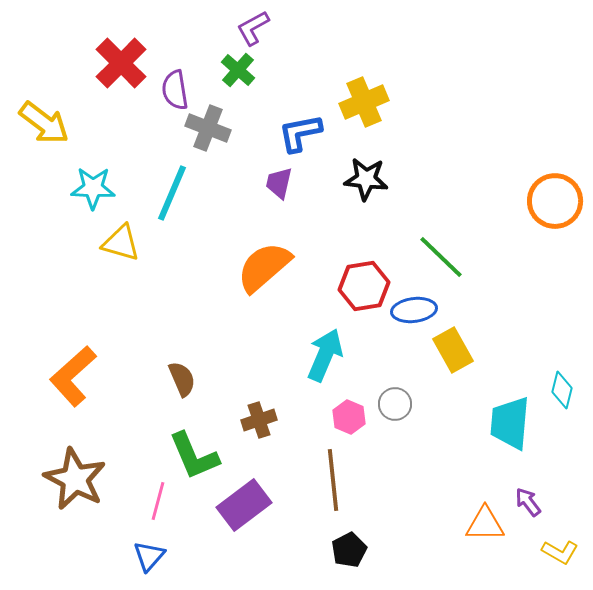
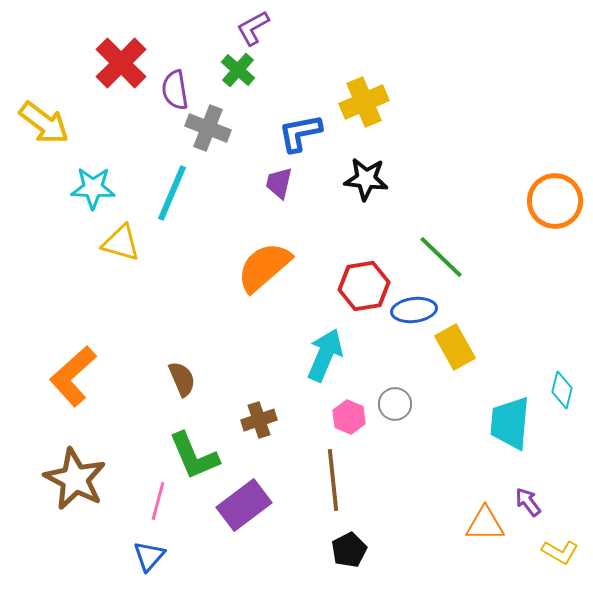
yellow rectangle: moved 2 px right, 3 px up
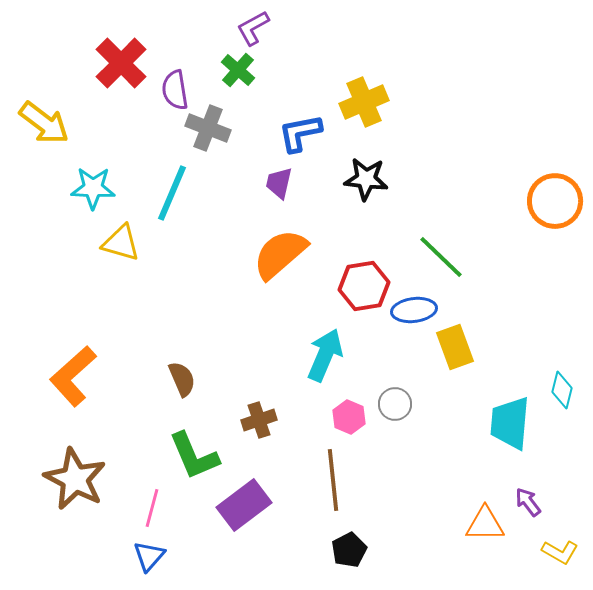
orange semicircle: moved 16 px right, 13 px up
yellow rectangle: rotated 9 degrees clockwise
pink line: moved 6 px left, 7 px down
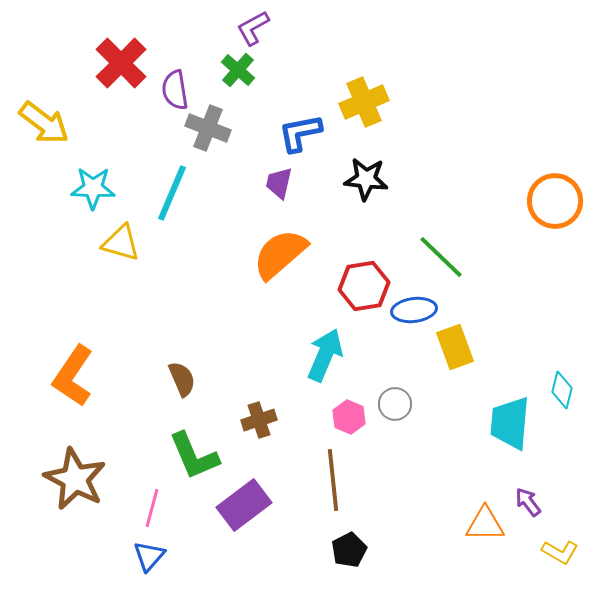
orange L-shape: rotated 14 degrees counterclockwise
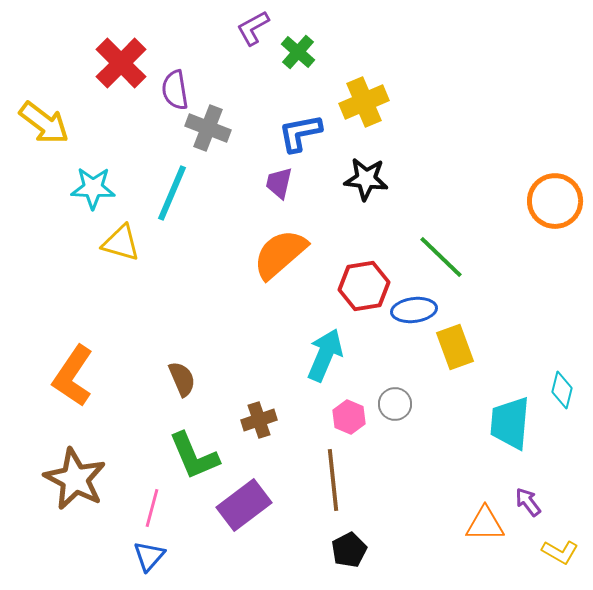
green cross: moved 60 px right, 18 px up
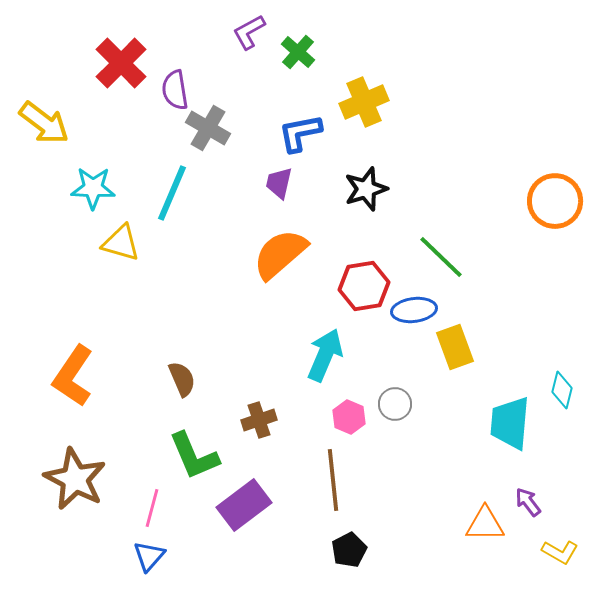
purple L-shape: moved 4 px left, 4 px down
gray cross: rotated 9 degrees clockwise
black star: moved 10 px down; rotated 24 degrees counterclockwise
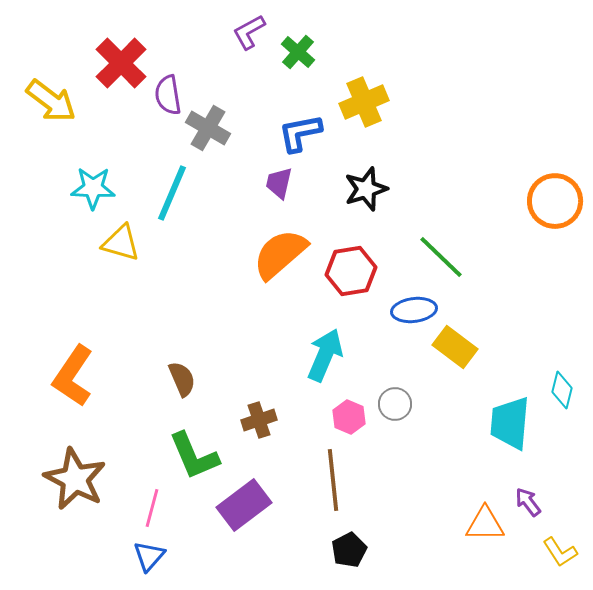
purple semicircle: moved 7 px left, 5 px down
yellow arrow: moved 7 px right, 22 px up
red hexagon: moved 13 px left, 15 px up
yellow rectangle: rotated 33 degrees counterclockwise
yellow L-shape: rotated 27 degrees clockwise
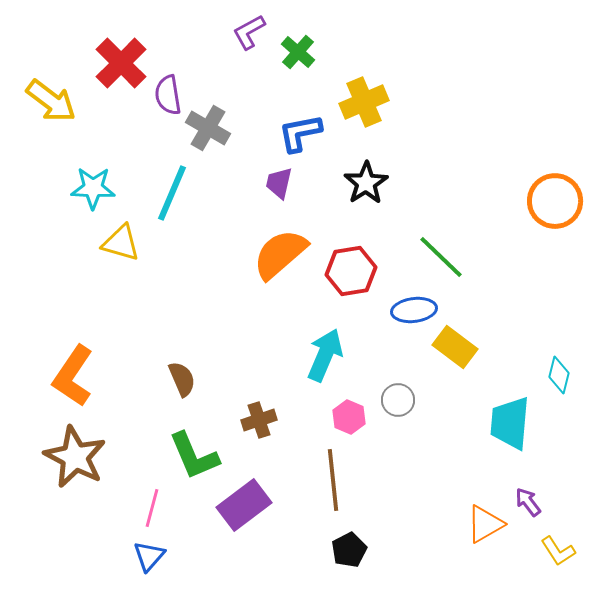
black star: moved 6 px up; rotated 15 degrees counterclockwise
cyan diamond: moved 3 px left, 15 px up
gray circle: moved 3 px right, 4 px up
brown star: moved 22 px up
orange triangle: rotated 30 degrees counterclockwise
yellow L-shape: moved 2 px left, 1 px up
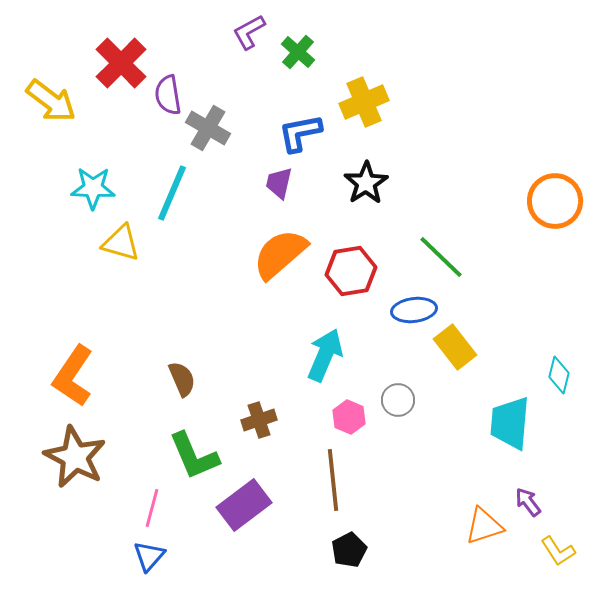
yellow rectangle: rotated 15 degrees clockwise
orange triangle: moved 1 px left, 2 px down; rotated 12 degrees clockwise
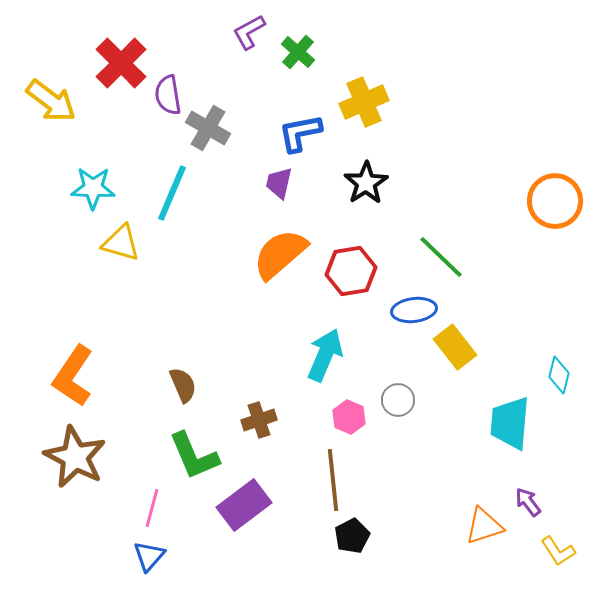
brown semicircle: moved 1 px right, 6 px down
black pentagon: moved 3 px right, 14 px up
